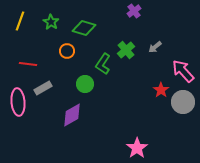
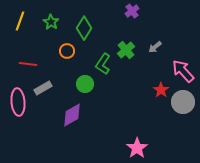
purple cross: moved 2 px left
green diamond: rotated 75 degrees counterclockwise
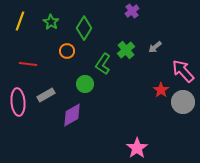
gray rectangle: moved 3 px right, 7 px down
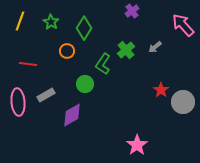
pink arrow: moved 46 px up
pink star: moved 3 px up
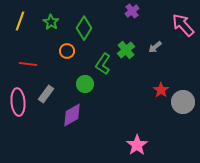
gray rectangle: moved 1 px up; rotated 24 degrees counterclockwise
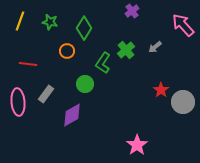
green star: moved 1 px left; rotated 21 degrees counterclockwise
green L-shape: moved 1 px up
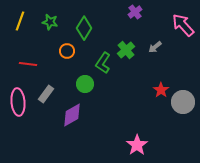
purple cross: moved 3 px right, 1 px down
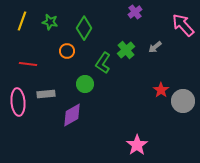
yellow line: moved 2 px right
gray rectangle: rotated 48 degrees clockwise
gray circle: moved 1 px up
